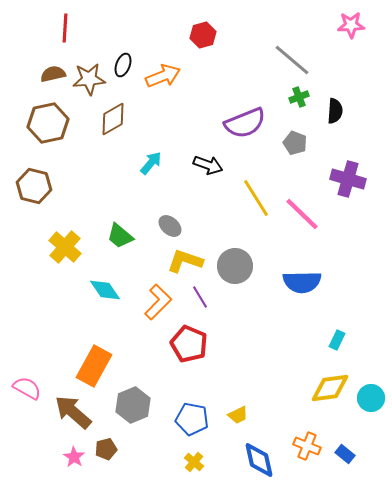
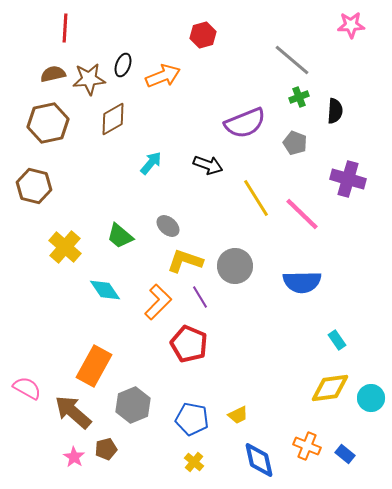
gray ellipse at (170, 226): moved 2 px left
cyan rectangle at (337, 340): rotated 60 degrees counterclockwise
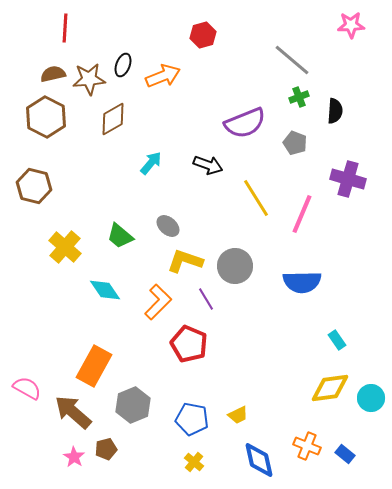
brown hexagon at (48, 123): moved 2 px left, 6 px up; rotated 21 degrees counterclockwise
pink line at (302, 214): rotated 69 degrees clockwise
purple line at (200, 297): moved 6 px right, 2 px down
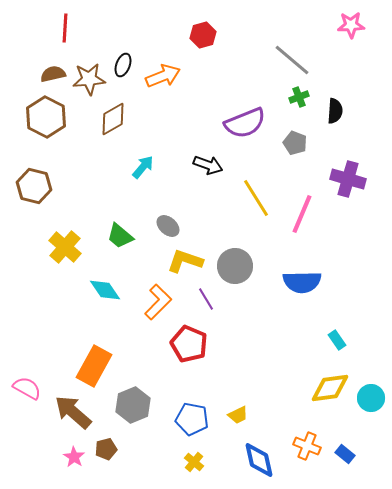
cyan arrow at (151, 163): moved 8 px left, 4 px down
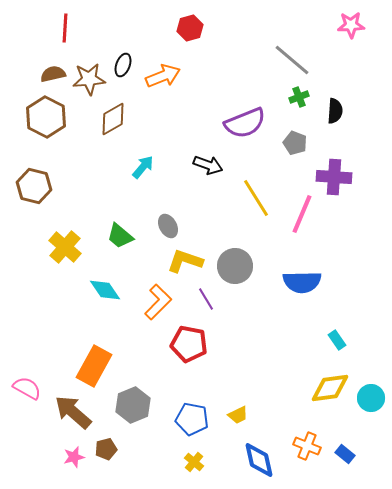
red hexagon at (203, 35): moved 13 px left, 7 px up
purple cross at (348, 179): moved 14 px left, 2 px up; rotated 12 degrees counterclockwise
gray ellipse at (168, 226): rotated 20 degrees clockwise
red pentagon at (189, 344): rotated 12 degrees counterclockwise
pink star at (74, 457): rotated 25 degrees clockwise
